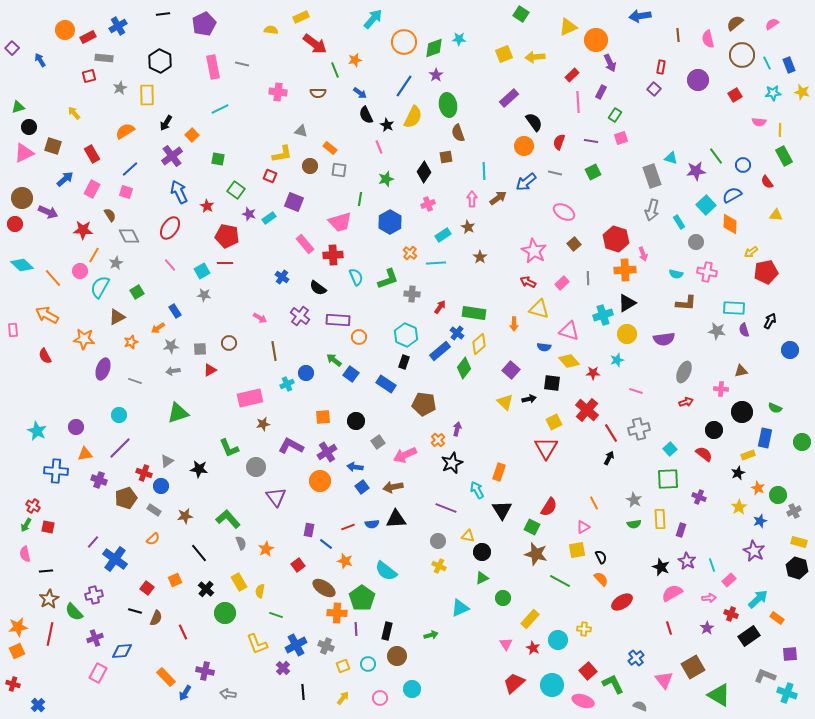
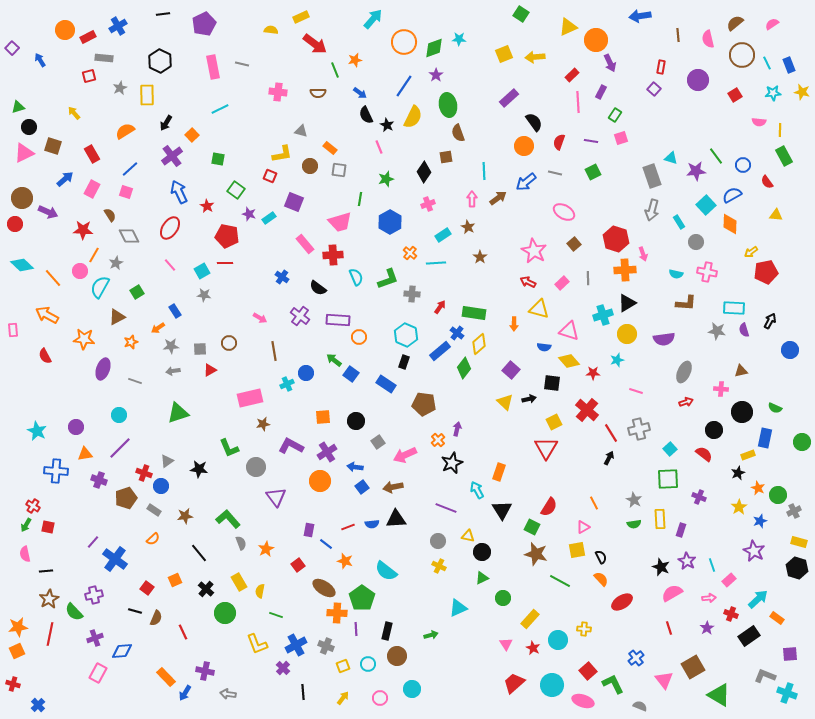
cyan triangle at (460, 608): moved 2 px left
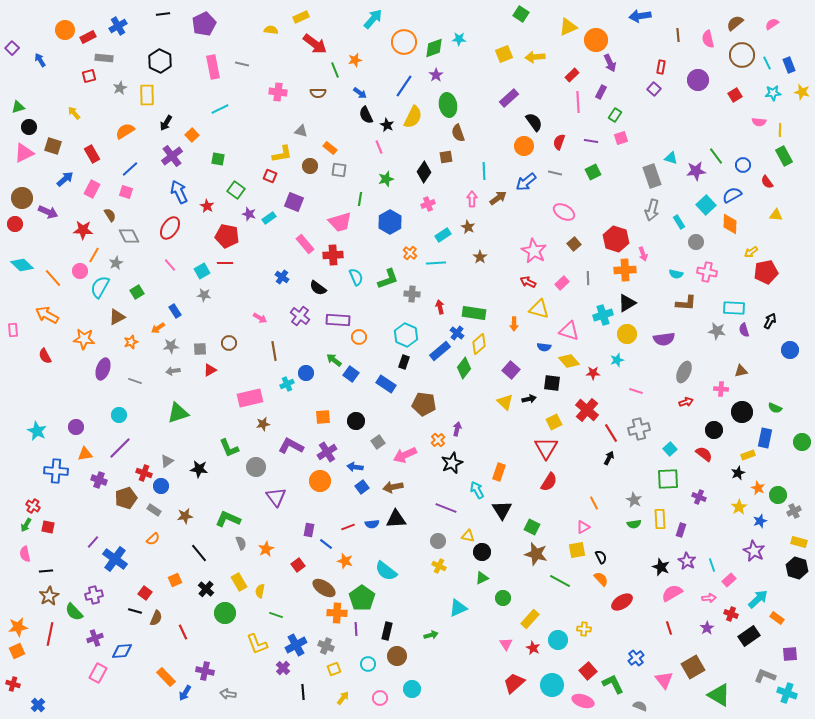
red arrow at (440, 307): rotated 48 degrees counterclockwise
red semicircle at (549, 507): moved 25 px up
green L-shape at (228, 519): rotated 25 degrees counterclockwise
red square at (147, 588): moved 2 px left, 5 px down
brown star at (49, 599): moved 3 px up
yellow square at (343, 666): moved 9 px left, 3 px down
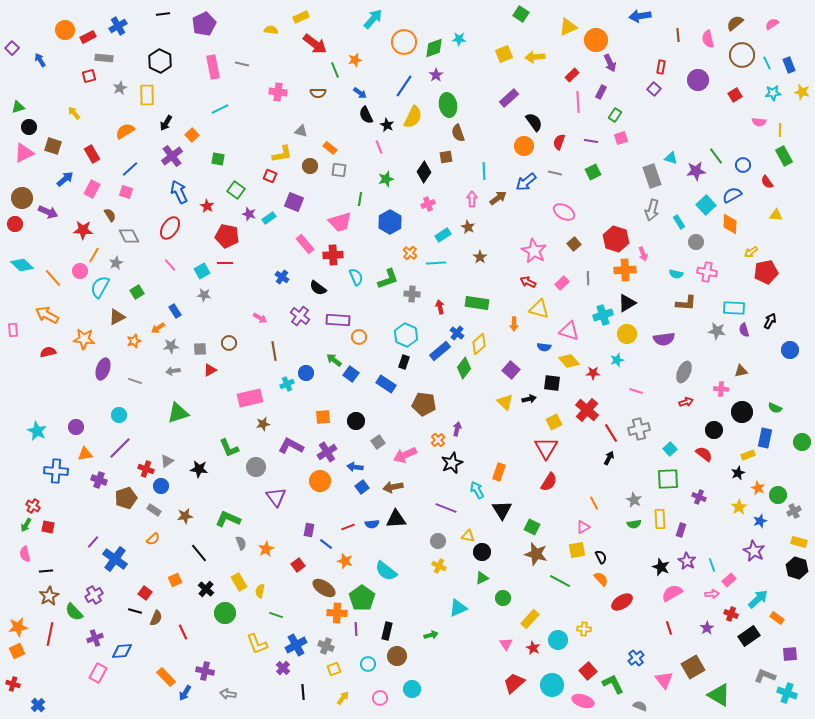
green rectangle at (474, 313): moved 3 px right, 10 px up
orange star at (131, 342): moved 3 px right, 1 px up
red semicircle at (45, 356): moved 3 px right, 4 px up; rotated 105 degrees clockwise
red cross at (144, 473): moved 2 px right, 4 px up
purple cross at (94, 595): rotated 18 degrees counterclockwise
pink arrow at (709, 598): moved 3 px right, 4 px up
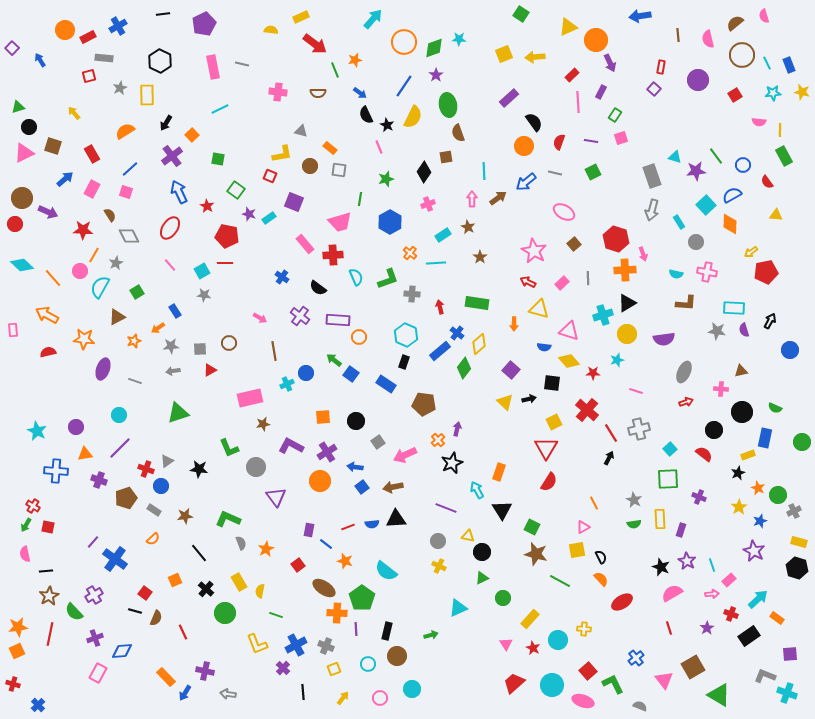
pink semicircle at (772, 24): moved 8 px left, 8 px up; rotated 72 degrees counterclockwise
cyan triangle at (671, 158): moved 4 px right, 1 px up
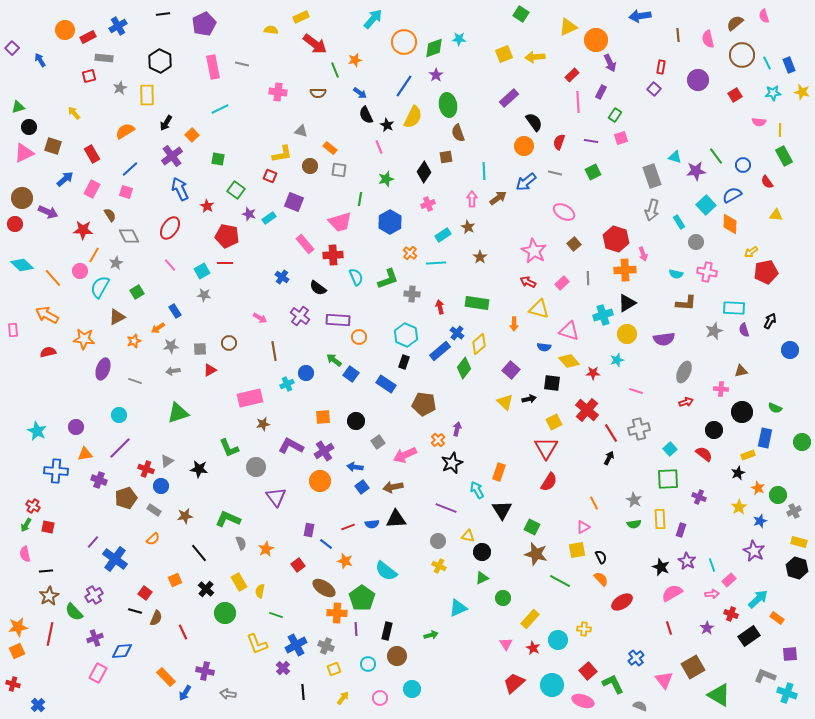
blue arrow at (179, 192): moved 1 px right, 3 px up
gray star at (717, 331): moved 3 px left; rotated 30 degrees counterclockwise
purple cross at (327, 452): moved 3 px left, 1 px up
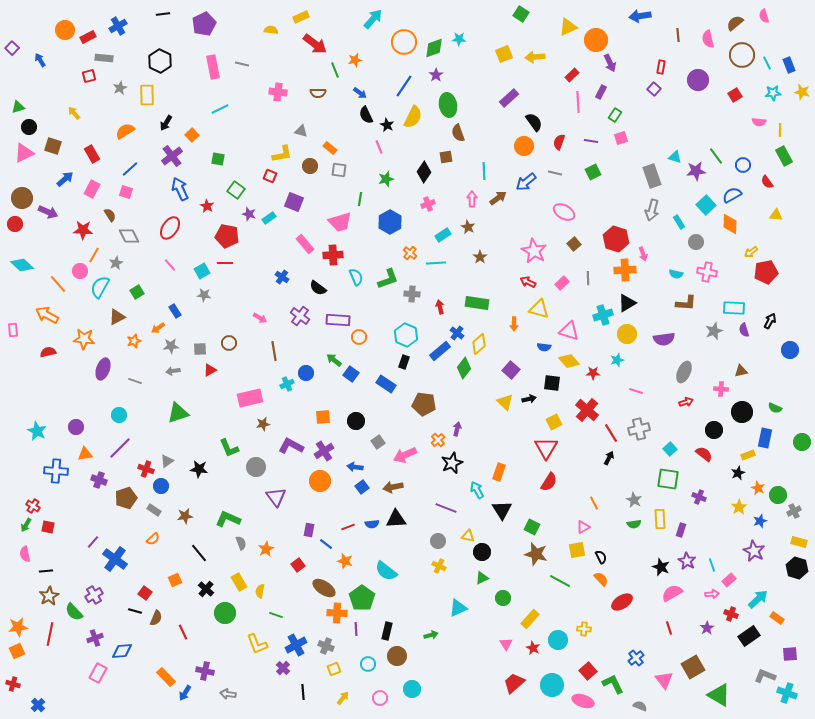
orange line at (53, 278): moved 5 px right, 6 px down
green square at (668, 479): rotated 10 degrees clockwise
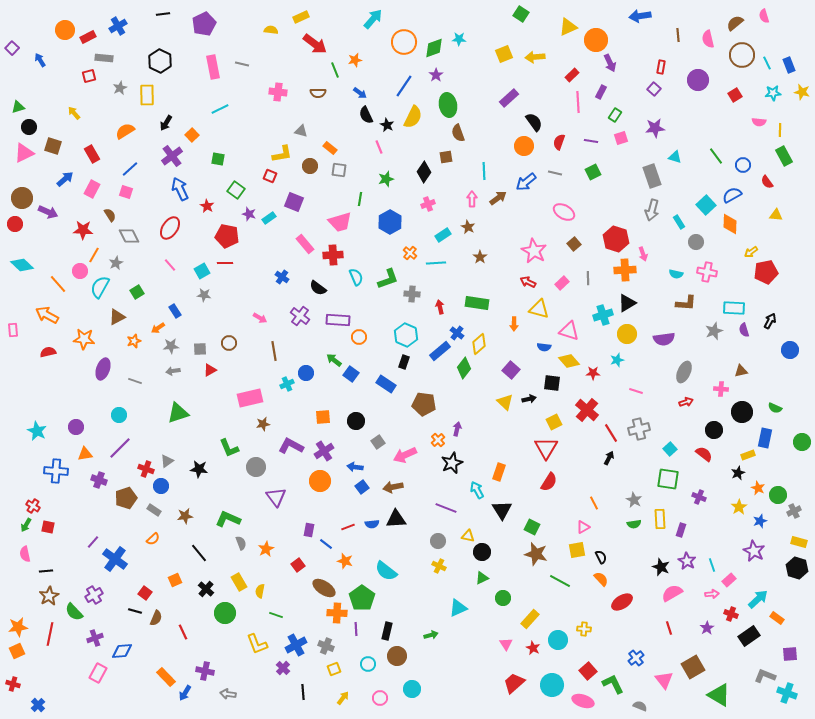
purple star at (696, 171): moved 41 px left, 43 px up
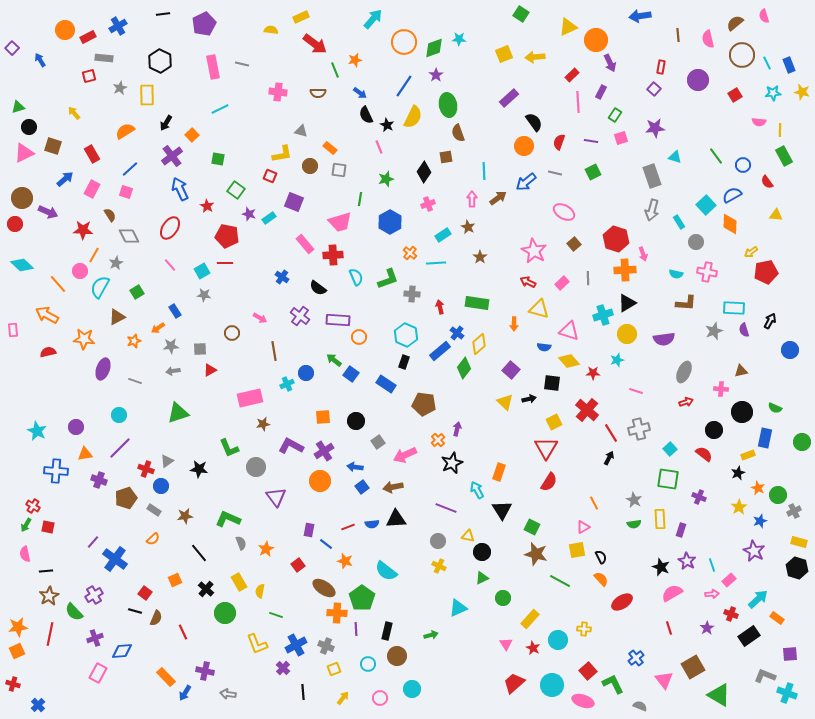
brown circle at (229, 343): moved 3 px right, 10 px up
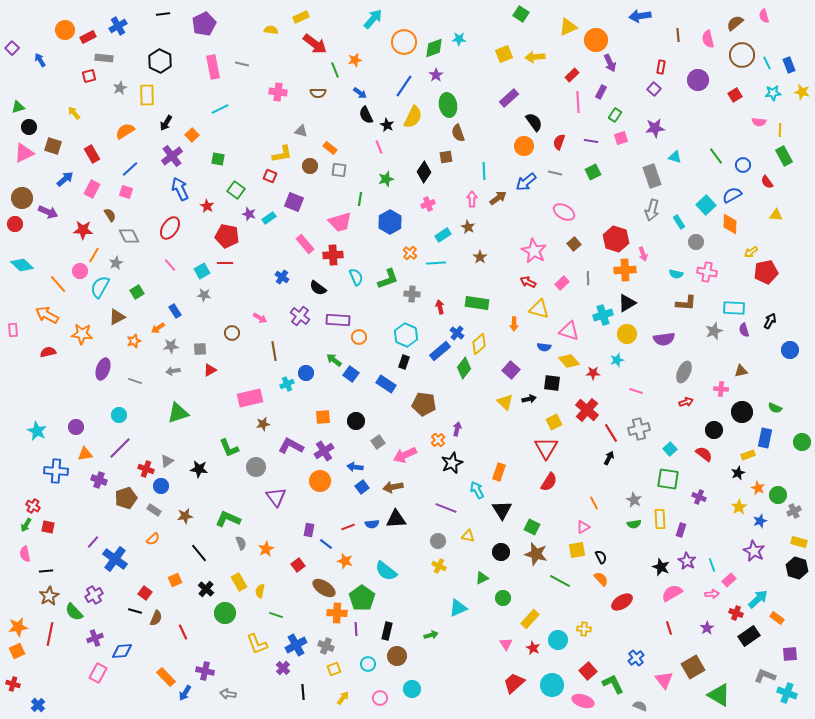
orange star at (84, 339): moved 2 px left, 5 px up
black circle at (482, 552): moved 19 px right
red cross at (731, 614): moved 5 px right, 1 px up
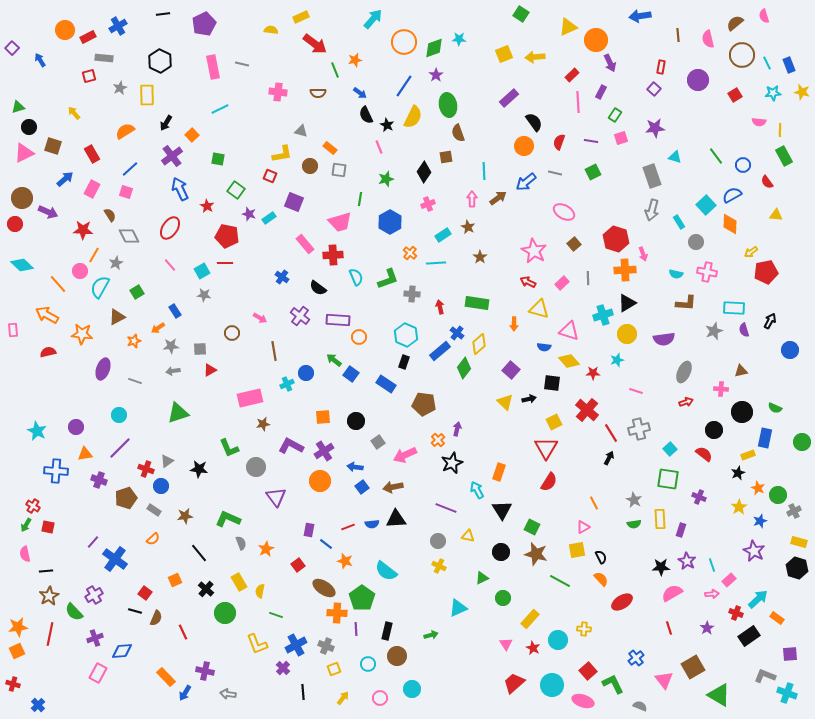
black star at (661, 567): rotated 24 degrees counterclockwise
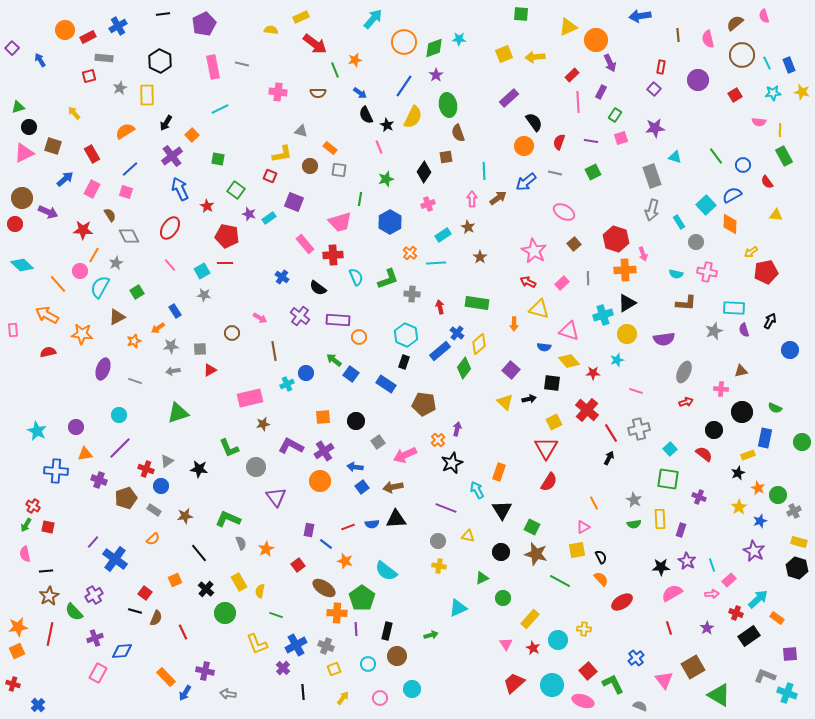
green square at (521, 14): rotated 28 degrees counterclockwise
yellow cross at (439, 566): rotated 16 degrees counterclockwise
